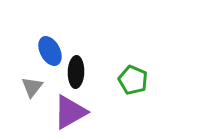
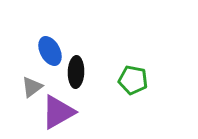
green pentagon: rotated 12 degrees counterclockwise
gray triangle: rotated 15 degrees clockwise
purple triangle: moved 12 px left
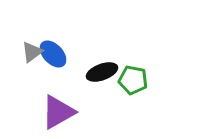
blue ellipse: moved 3 px right, 3 px down; rotated 16 degrees counterclockwise
black ellipse: moved 26 px right; rotated 68 degrees clockwise
gray triangle: moved 35 px up
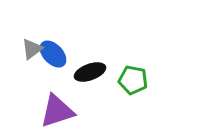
gray triangle: moved 3 px up
black ellipse: moved 12 px left
purple triangle: moved 1 px left, 1 px up; rotated 12 degrees clockwise
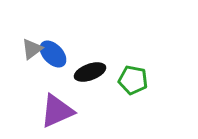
purple triangle: rotated 6 degrees counterclockwise
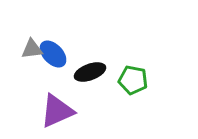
gray triangle: rotated 30 degrees clockwise
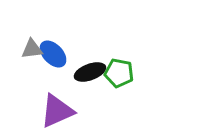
green pentagon: moved 14 px left, 7 px up
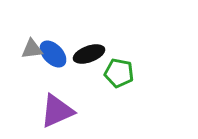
black ellipse: moved 1 px left, 18 px up
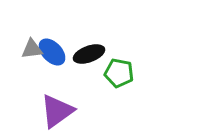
blue ellipse: moved 1 px left, 2 px up
purple triangle: rotated 12 degrees counterclockwise
